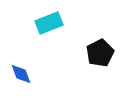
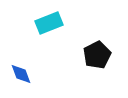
black pentagon: moved 3 px left, 2 px down
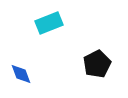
black pentagon: moved 9 px down
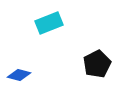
blue diamond: moved 2 px left, 1 px down; rotated 55 degrees counterclockwise
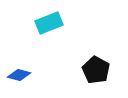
black pentagon: moved 1 px left, 6 px down; rotated 16 degrees counterclockwise
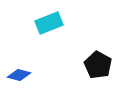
black pentagon: moved 2 px right, 5 px up
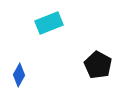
blue diamond: rotated 75 degrees counterclockwise
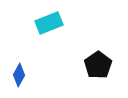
black pentagon: rotated 8 degrees clockwise
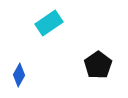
cyan rectangle: rotated 12 degrees counterclockwise
